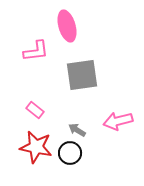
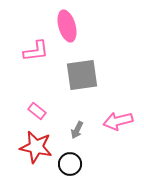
pink rectangle: moved 2 px right, 1 px down
gray arrow: rotated 96 degrees counterclockwise
black circle: moved 11 px down
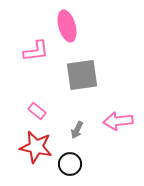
pink arrow: rotated 8 degrees clockwise
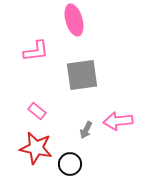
pink ellipse: moved 7 px right, 6 px up
gray arrow: moved 9 px right
red star: moved 1 px down
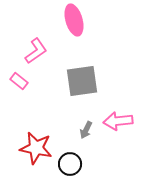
pink L-shape: rotated 28 degrees counterclockwise
gray square: moved 6 px down
pink rectangle: moved 18 px left, 30 px up
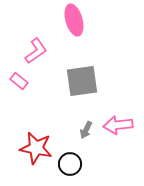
pink arrow: moved 4 px down
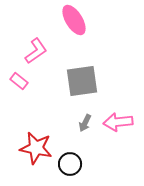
pink ellipse: rotated 16 degrees counterclockwise
pink arrow: moved 3 px up
gray arrow: moved 1 px left, 7 px up
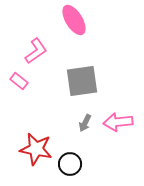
red star: moved 1 px down
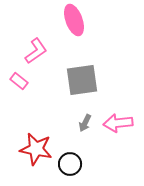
pink ellipse: rotated 12 degrees clockwise
gray square: moved 1 px up
pink arrow: moved 1 px down
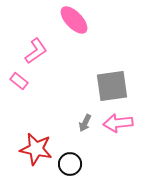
pink ellipse: rotated 24 degrees counterclockwise
gray square: moved 30 px right, 6 px down
